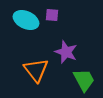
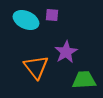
purple star: rotated 20 degrees clockwise
orange triangle: moved 3 px up
green trapezoid: rotated 65 degrees counterclockwise
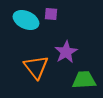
purple square: moved 1 px left, 1 px up
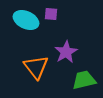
green trapezoid: rotated 10 degrees counterclockwise
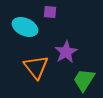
purple square: moved 1 px left, 2 px up
cyan ellipse: moved 1 px left, 7 px down
green trapezoid: rotated 45 degrees counterclockwise
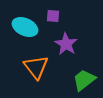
purple square: moved 3 px right, 4 px down
purple star: moved 8 px up; rotated 10 degrees counterclockwise
green trapezoid: rotated 20 degrees clockwise
